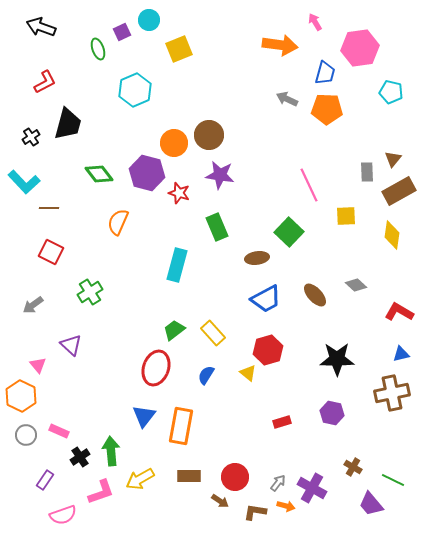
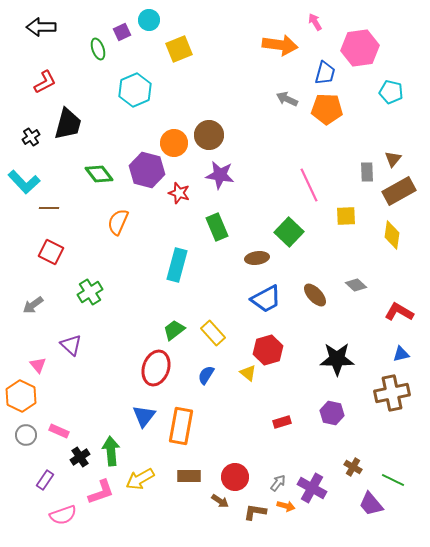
black arrow at (41, 27): rotated 20 degrees counterclockwise
purple hexagon at (147, 173): moved 3 px up
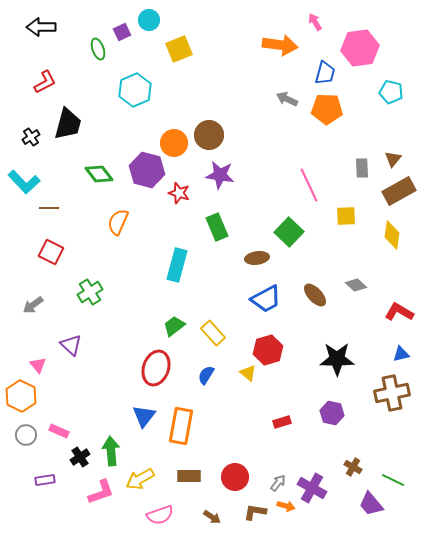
gray rectangle at (367, 172): moved 5 px left, 4 px up
green trapezoid at (174, 330): moved 4 px up
purple rectangle at (45, 480): rotated 48 degrees clockwise
brown arrow at (220, 501): moved 8 px left, 16 px down
pink semicircle at (63, 515): moved 97 px right
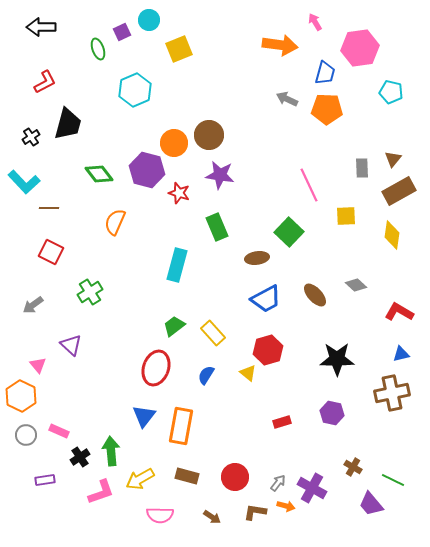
orange semicircle at (118, 222): moved 3 px left
brown rectangle at (189, 476): moved 2 px left; rotated 15 degrees clockwise
pink semicircle at (160, 515): rotated 20 degrees clockwise
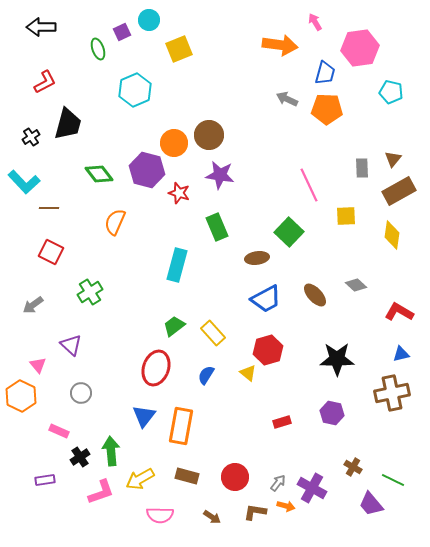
gray circle at (26, 435): moved 55 px right, 42 px up
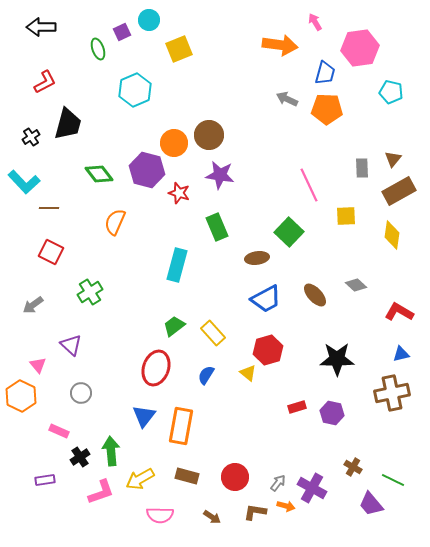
red rectangle at (282, 422): moved 15 px right, 15 px up
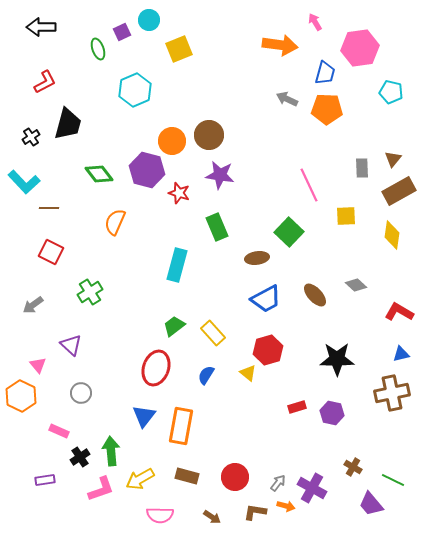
orange circle at (174, 143): moved 2 px left, 2 px up
pink L-shape at (101, 492): moved 3 px up
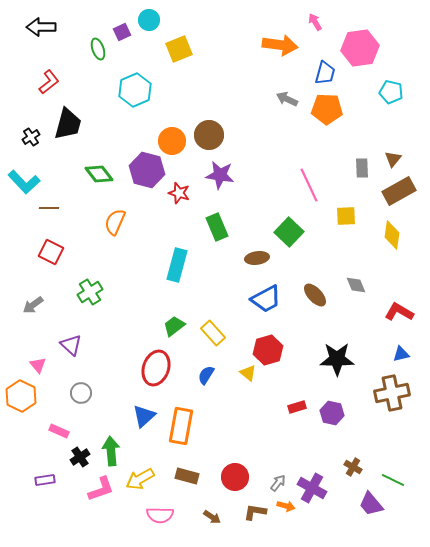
red L-shape at (45, 82): moved 4 px right; rotated 10 degrees counterclockwise
gray diamond at (356, 285): rotated 25 degrees clockwise
blue triangle at (144, 416): rotated 10 degrees clockwise
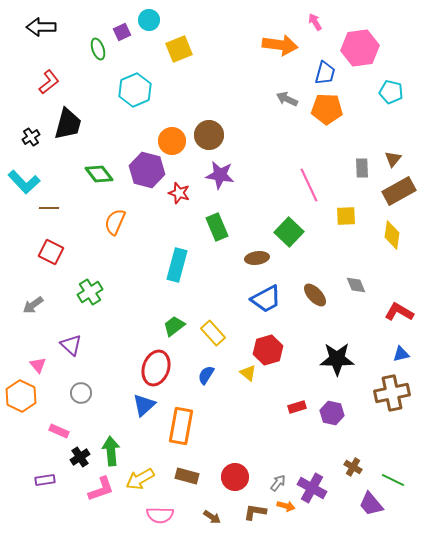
blue triangle at (144, 416): moved 11 px up
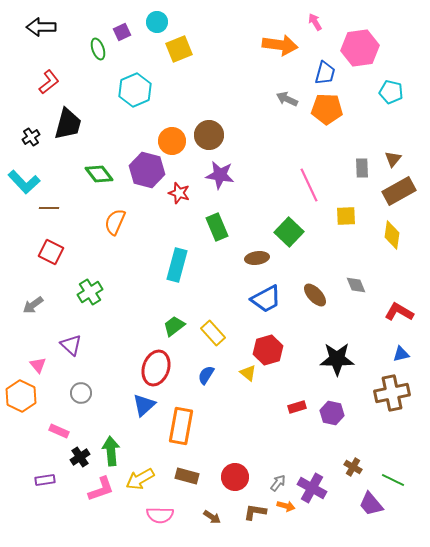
cyan circle at (149, 20): moved 8 px right, 2 px down
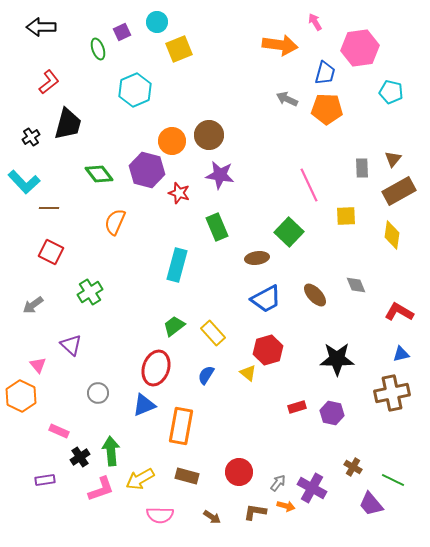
gray circle at (81, 393): moved 17 px right
blue triangle at (144, 405): rotated 20 degrees clockwise
red circle at (235, 477): moved 4 px right, 5 px up
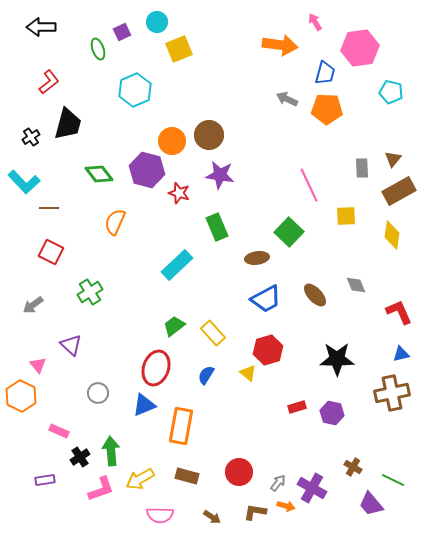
cyan rectangle at (177, 265): rotated 32 degrees clockwise
red L-shape at (399, 312): rotated 36 degrees clockwise
